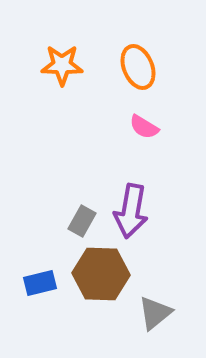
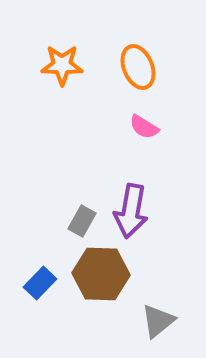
blue rectangle: rotated 32 degrees counterclockwise
gray triangle: moved 3 px right, 8 px down
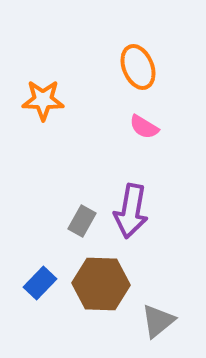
orange star: moved 19 px left, 35 px down
brown hexagon: moved 10 px down
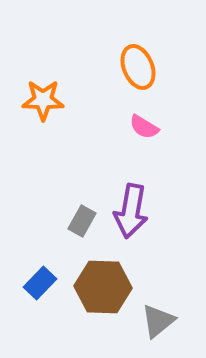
brown hexagon: moved 2 px right, 3 px down
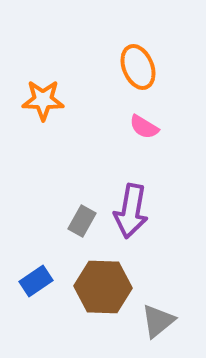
blue rectangle: moved 4 px left, 2 px up; rotated 12 degrees clockwise
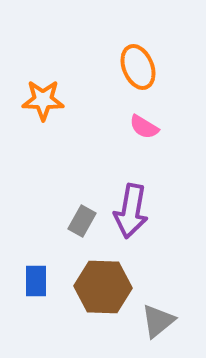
blue rectangle: rotated 56 degrees counterclockwise
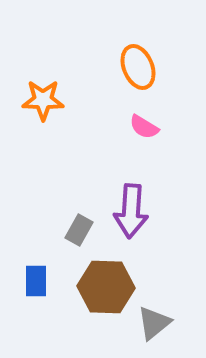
purple arrow: rotated 6 degrees counterclockwise
gray rectangle: moved 3 px left, 9 px down
brown hexagon: moved 3 px right
gray triangle: moved 4 px left, 2 px down
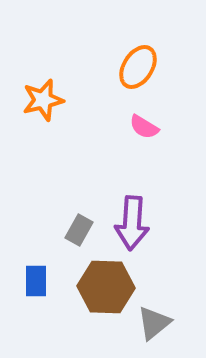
orange ellipse: rotated 54 degrees clockwise
orange star: rotated 15 degrees counterclockwise
purple arrow: moved 1 px right, 12 px down
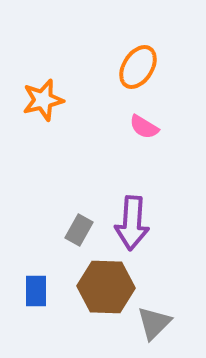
blue rectangle: moved 10 px down
gray triangle: rotated 6 degrees counterclockwise
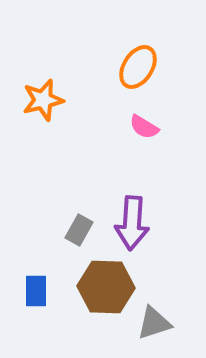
gray triangle: rotated 27 degrees clockwise
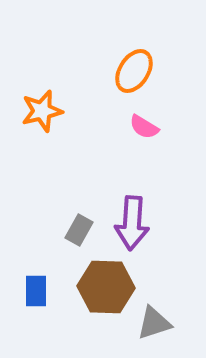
orange ellipse: moved 4 px left, 4 px down
orange star: moved 1 px left, 11 px down
